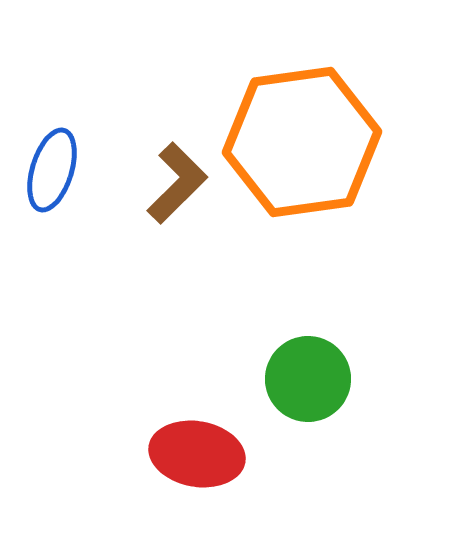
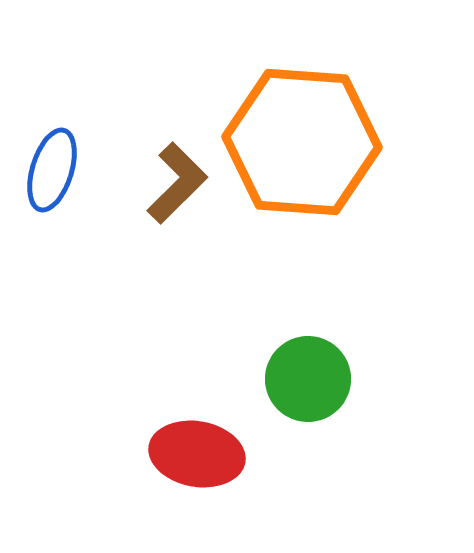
orange hexagon: rotated 12 degrees clockwise
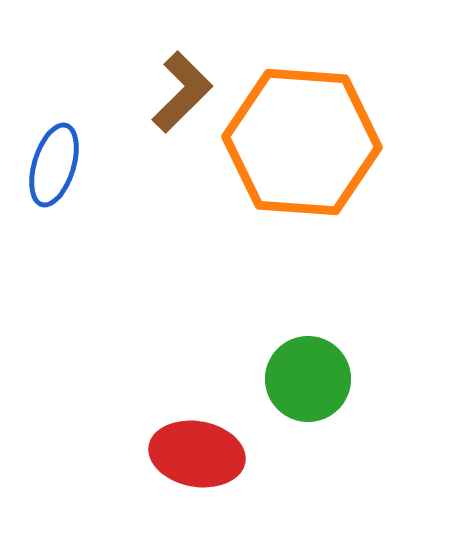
blue ellipse: moved 2 px right, 5 px up
brown L-shape: moved 5 px right, 91 px up
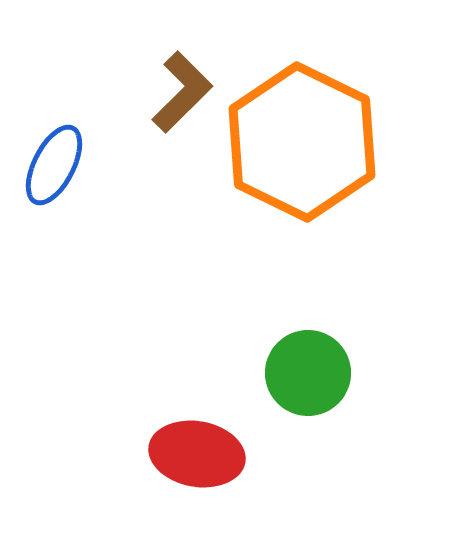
orange hexagon: rotated 22 degrees clockwise
blue ellipse: rotated 10 degrees clockwise
green circle: moved 6 px up
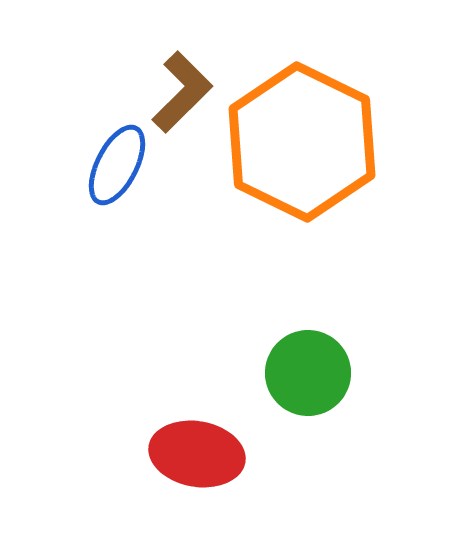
blue ellipse: moved 63 px right
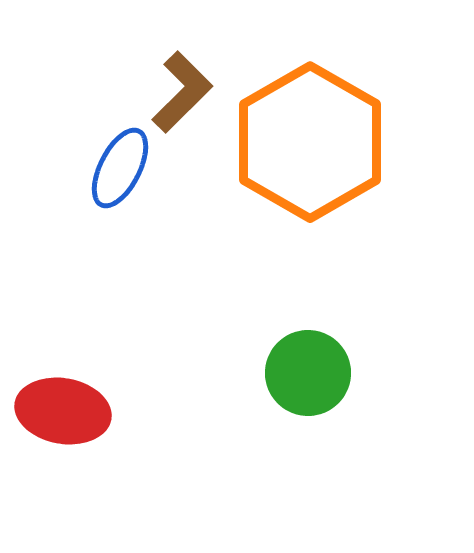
orange hexagon: moved 8 px right; rotated 4 degrees clockwise
blue ellipse: moved 3 px right, 3 px down
red ellipse: moved 134 px left, 43 px up
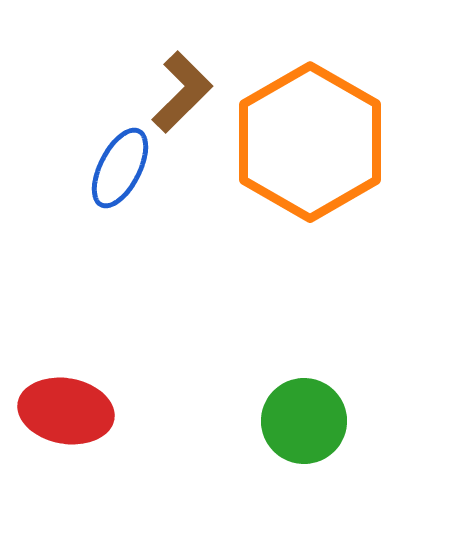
green circle: moved 4 px left, 48 px down
red ellipse: moved 3 px right
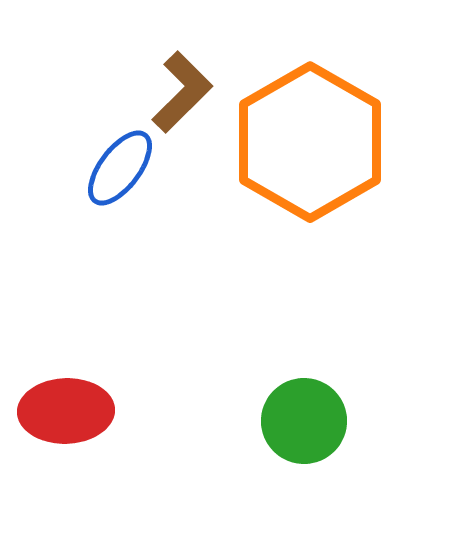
blue ellipse: rotated 10 degrees clockwise
red ellipse: rotated 12 degrees counterclockwise
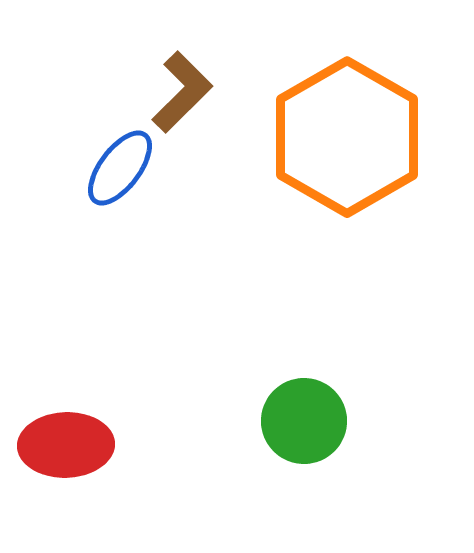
orange hexagon: moved 37 px right, 5 px up
red ellipse: moved 34 px down
